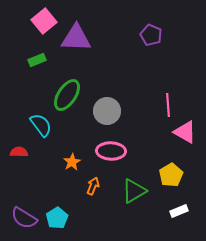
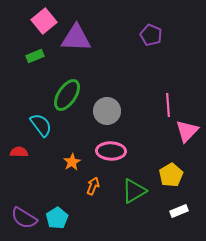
green rectangle: moved 2 px left, 4 px up
pink triangle: moved 2 px right, 1 px up; rotated 45 degrees clockwise
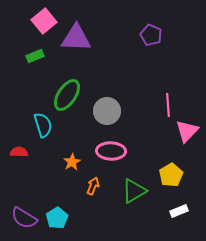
cyan semicircle: moved 2 px right; rotated 20 degrees clockwise
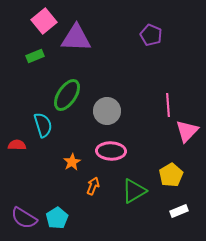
red semicircle: moved 2 px left, 7 px up
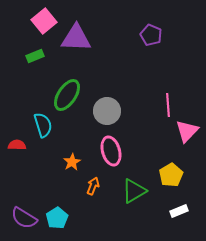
pink ellipse: rotated 72 degrees clockwise
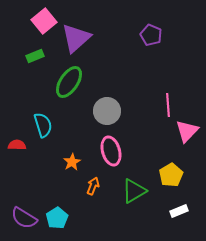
purple triangle: rotated 44 degrees counterclockwise
green ellipse: moved 2 px right, 13 px up
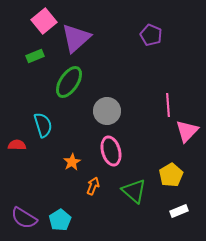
green triangle: rotated 48 degrees counterclockwise
cyan pentagon: moved 3 px right, 2 px down
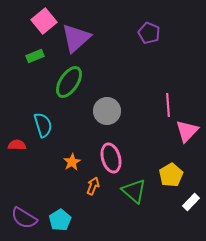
purple pentagon: moved 2 px left, 2 px up
pink ellipse: moved 7 px down
white rectangle: moved 12 px right, 9 px up; rotated 24 degrees counterclockwise
